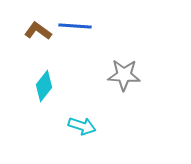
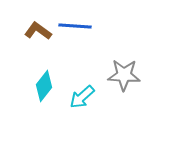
cyan arrow: moved 29 px up; rotated 120 degrees clockwise
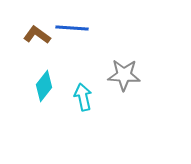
blue line: moved 3 px left, 2 px down
brown L-shape: moved 1 px left, 4 px down
cyan arrow: moved 1 px right; rotated 120 degrees clockwise
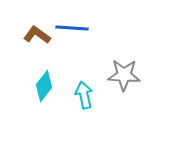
cyan arrow: moved 1 px right, 2 px up
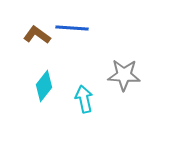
cyan arrow: moved 4 px down
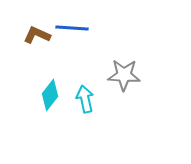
brown L-shape: rotated 12 degrees counterclockwise
cyan diamond: moved 6 px right, 9 px down
cyan arrow: moved 1 px right
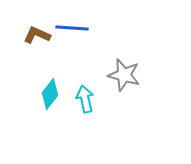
gray star: rotated 12 degrees clockwise
cyan diamond: moved 1 px up
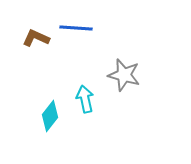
blue line: moved 4 px right
brown L-shape: moved 1 px left, 3 px down
cyan diamond: moved 22 px down
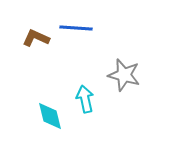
cyan diamond: rotated 52 degrees counterclockwise
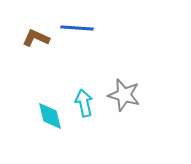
blue line: moved 1 px right
gray star: moved 20 px down
cyan arrow: moved 1 px left, 4 px down
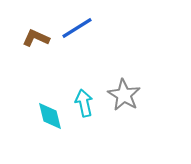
blue line: rotated 36 degrees counterclockwise
gray star: rotated 16 degrees clockwise
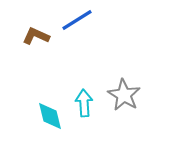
blue line: moved 8 px up
brown L-shape: moved 2 px up
cyan arrow: rotated 8 degrees clockwise
